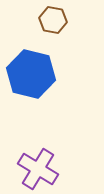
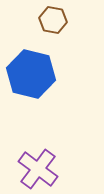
purple cross: rotated 6 degrees clockwise
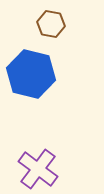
brown hexagon: moved 2 px left, 4 px down
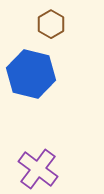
brown hexagon: rotated 20 degrees clockwise
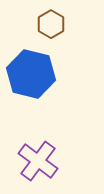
purple cross: moved 8 px up
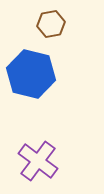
brown hexagon: rotated 20 degrees clockwise
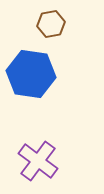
blue hexagon: rotated 6 degrees counterclockwise
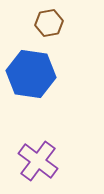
brown hexagon: moved 2 px left, 1 px up
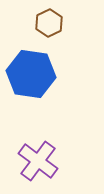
brown hexagon: rotated 16 degrees counterclockwise
